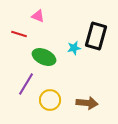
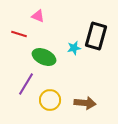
brown arrow: moved 2 px left
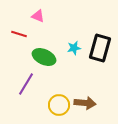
black rectangle: moved 4 px right, 12 px down
yellow circle: moved 9 px right, 5 px down
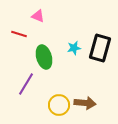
green ellipse: rotated 50 degrees clockwise
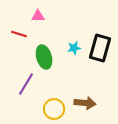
pink triangle: rotated 24 degrees counterclockwise
yellow circle: moved 5 px left, 4 px down
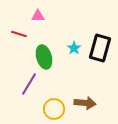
cyan star: rotated 24 degrees counterclockwise
purple line: moved 3 px right
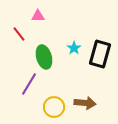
red line: rotated 35 degrees clockwise
black rectangle: moved 6 px down
yellow circle: moved 2 px up
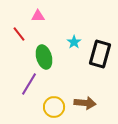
cyan star: moved 6 px up
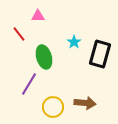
yellow circle: moved 1 px left
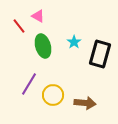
pink triangle: rotated 32 degrees clockwise
red line: moved 8 px up
green ellipse: moved 1 px left, 11 px up
yellow circle: moved 12 px up
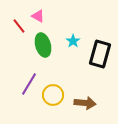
cyan star: moved 1 px left, 1 px up
green ellipse: moved 1 px up
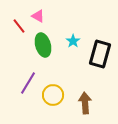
purple line: moved 1 px left, 1 px up
brown arrow: rotated 100 degrees counterclockwise
